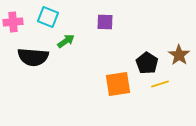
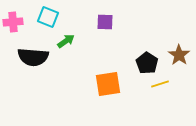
orange square: moved 10 px left
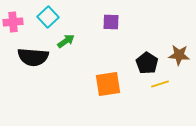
cyan square: rotated 25 degrees clockwise
purple square: moved 6 px right
brown star: rotated 30 degrees counterclockwise
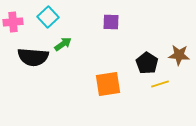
green arrow: moved 3 px left, 3 px down
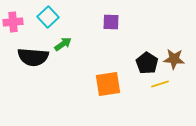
brown star: moved 5 px left, 4 px down
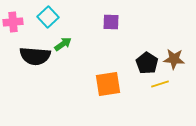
black semicircle: moved 2 px right, 1 px up
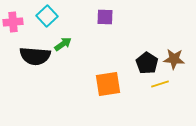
cyan square: moved 1 px left, 1 px up
purple square: moved 6 px left, 5 px up
